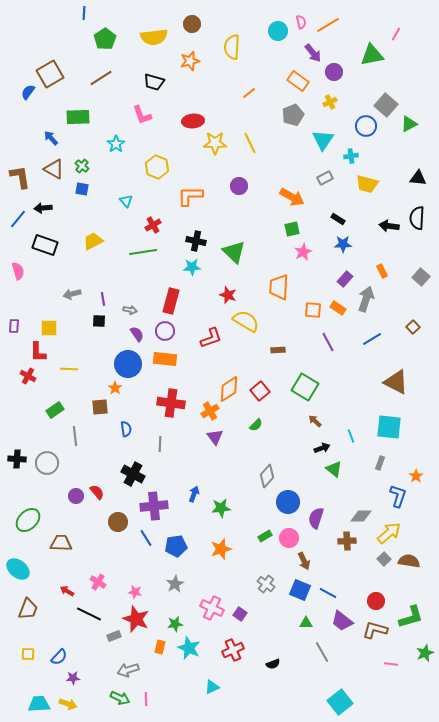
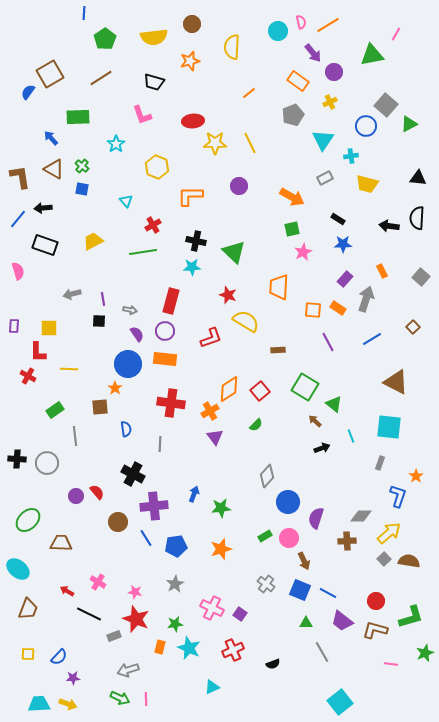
green triangle at (334, 469): moved 65 px up
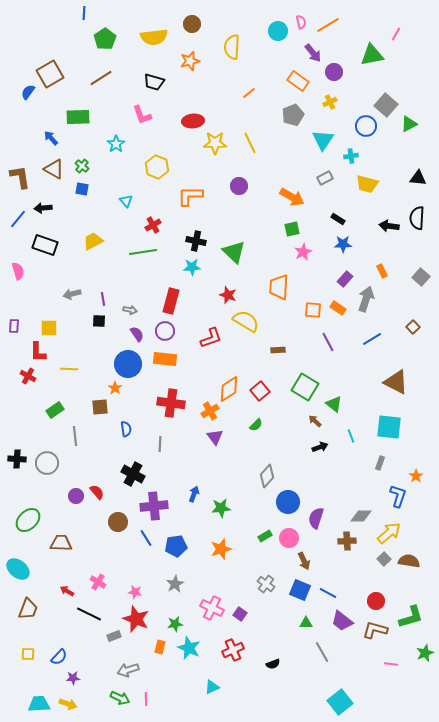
black arrow at (322, 448): moved 2 px left, 1 px up
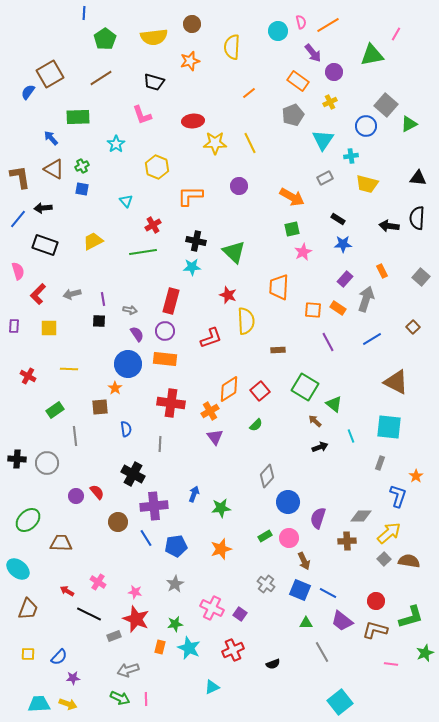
green cross at (82, 166): rotated 24 degrees clockwise
yellow semicircle at (246, 321): rotated 56 degrees clockwise
red L-shape at (38, 352): moved 58 px up; rotated 45 degrees clockwise
purple semicircle at (316, 518): moved 2 px right
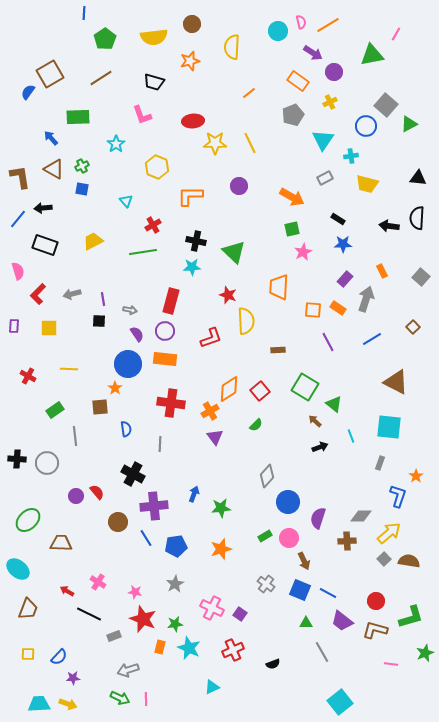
purple arrow at (313, 53): rotated 18 degrees counterclockwise
red star at (136, 619): moved 7 px right
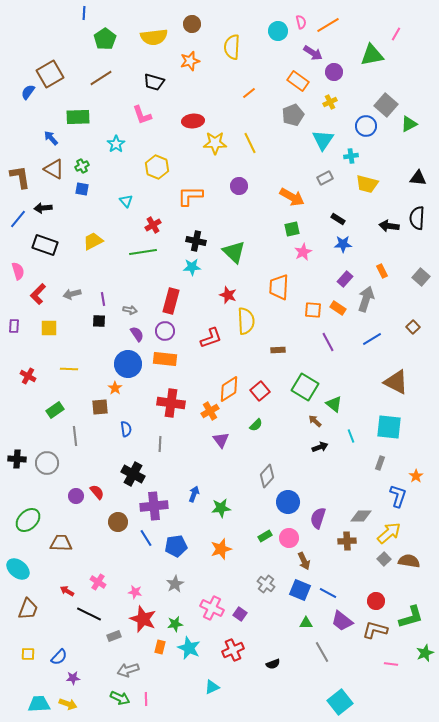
purple triangle at (215, 437): moved 6 px right, 3 px down
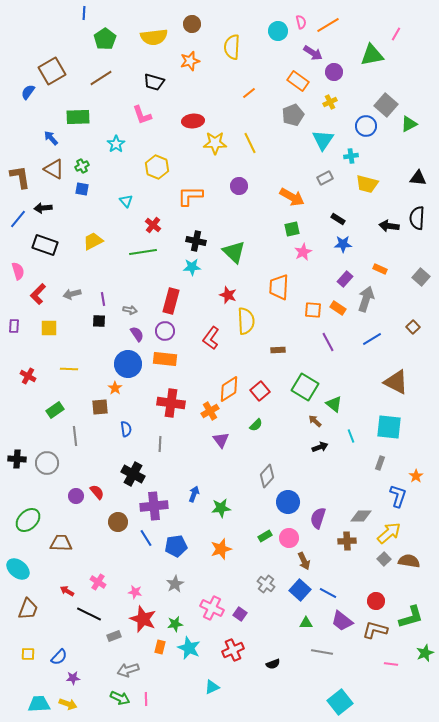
brown square at (50, 74): moved 2 px right, 3 px up
red cross at (153, 225): rotated 21 degrees counterclockwise
orange rectangle at (382, 271): moved 2 px left, 2 px up; rotated 40 degrees counterclockwise
red L-shape at (211, 338): rotated 145 degrees clockwise
blue square at (300, 590): rotated 20 degrees clockwise
gray line at (322, 652): rotated 50 degrees counterclockwise
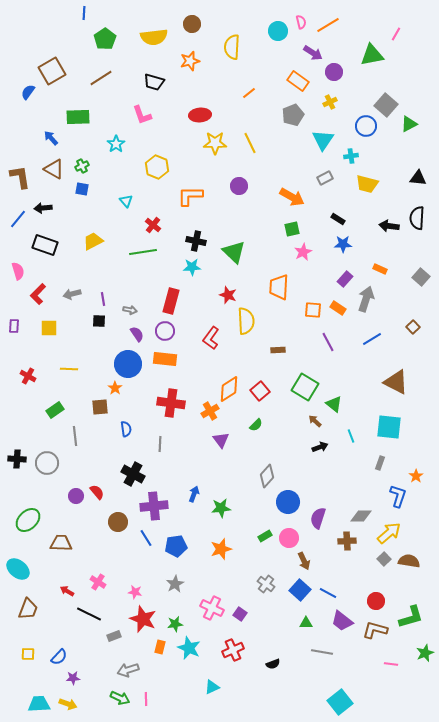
red ellipse at (193, 121): moved 7 px right, 6 px up
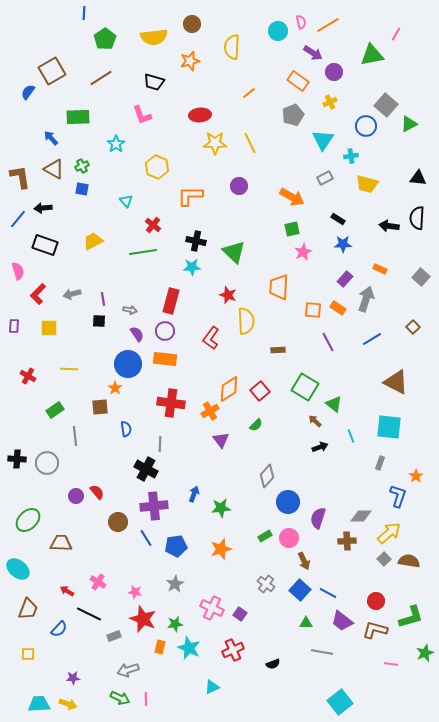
black cross at (133, 474): moved 13 px right, 5 px up
blue semicircle at (59, 657): moved 28 px up
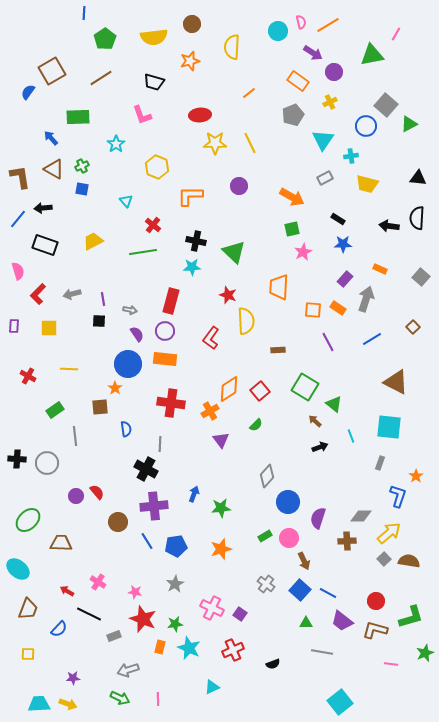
blue line at (146, 538): moved 1 px right, 3 px down
pink line at (146, 699): moved 12 px right
